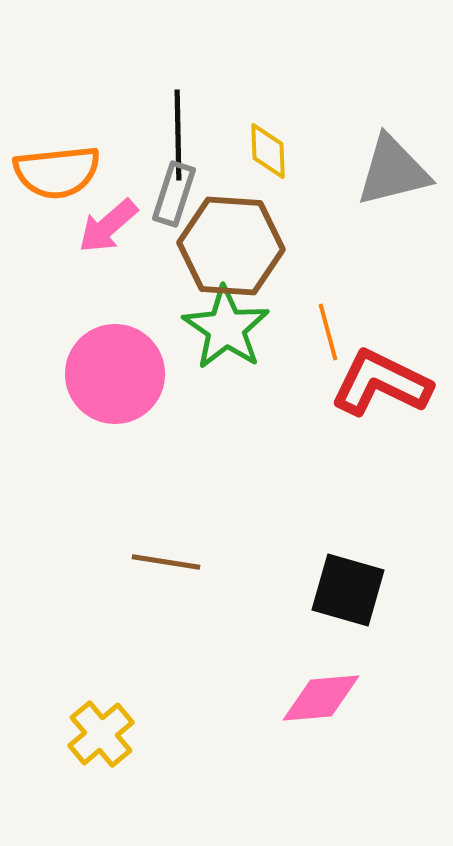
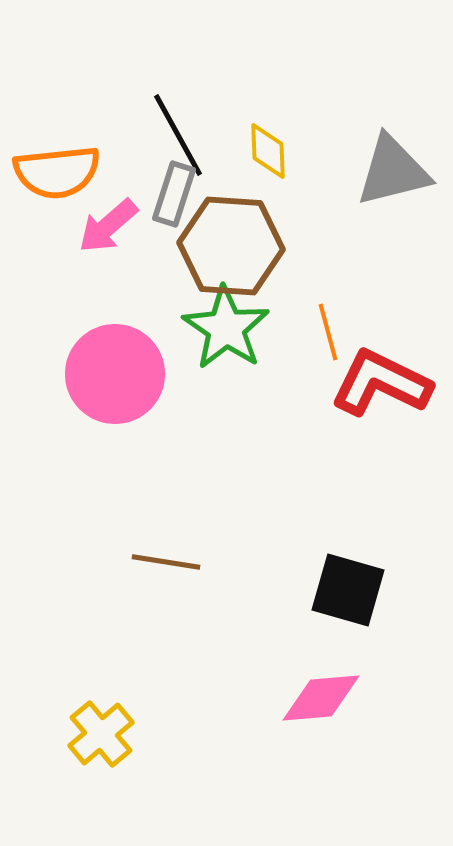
black line: rotated 28 degrees counterclockwise
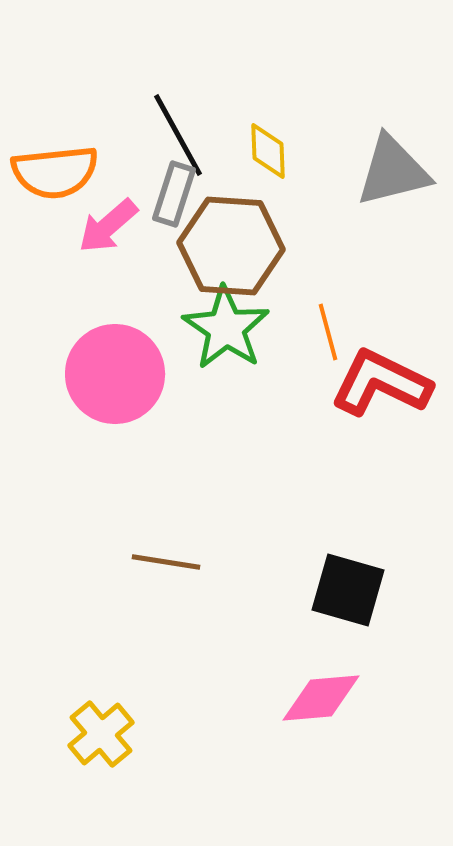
orange semicircle: moved 2 px left
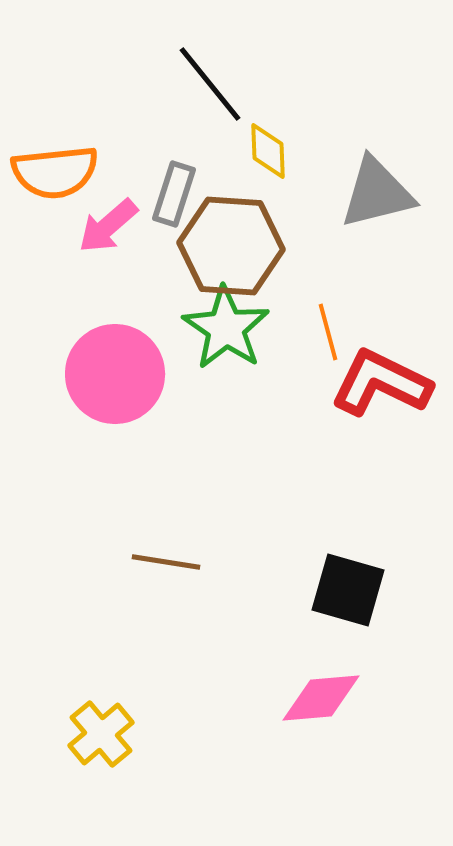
black line: moved 32 px right, 51 px up; rotated 10 degrees counterclockwise
gray triangle: moved 16 px left, 22 px down
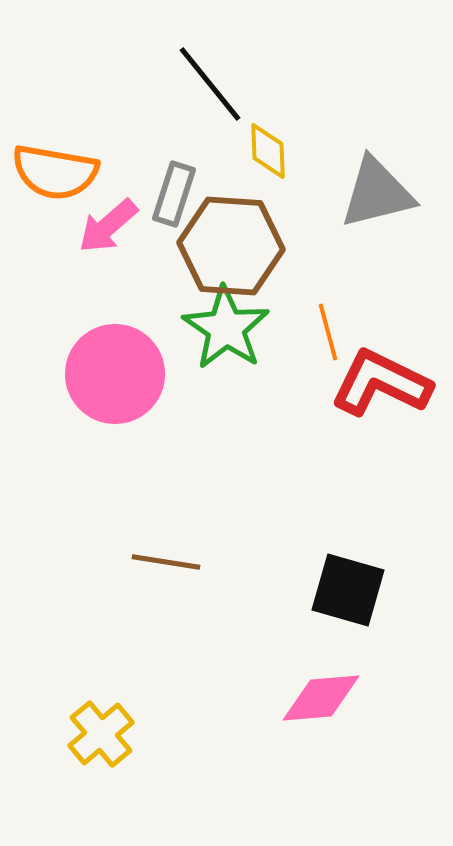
orange semicircle: rotated 16 degrees clockwise
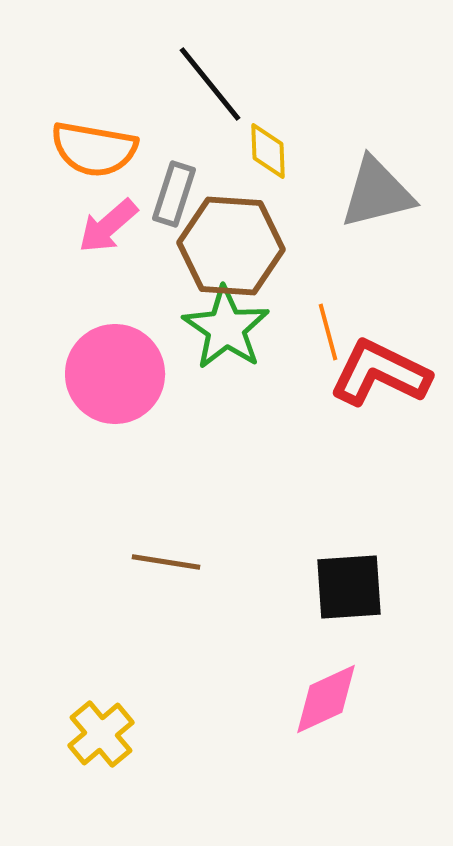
orange semicircle: moved 39 px right, 23 px up
red L-shape: moved 1 px left, 10 px up
black square: moved 1 px right, 3 px up; rotated 20 degrees counterclockwise
pink diamond: moved 5 px right, 1 px down; rotated 20 degrees counterclockwise
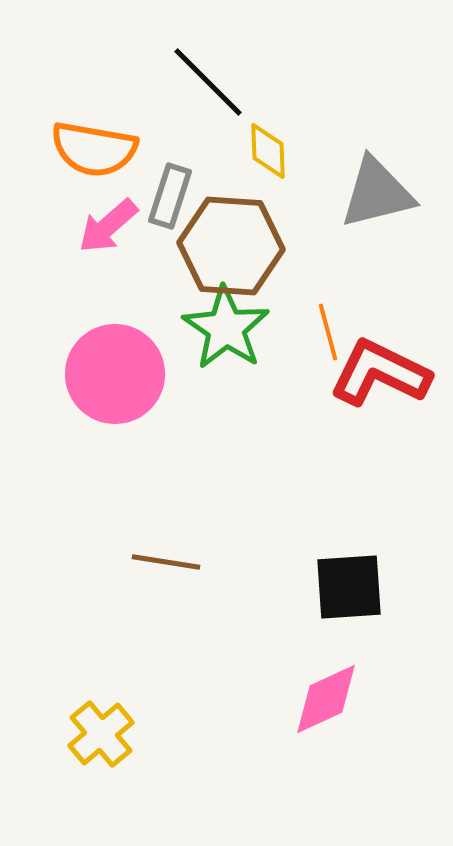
black line: moved 2 px left, 2 px up; rotated 6 degrees counterclockwise
gray rectangle: moved 4 px left, 2 px down
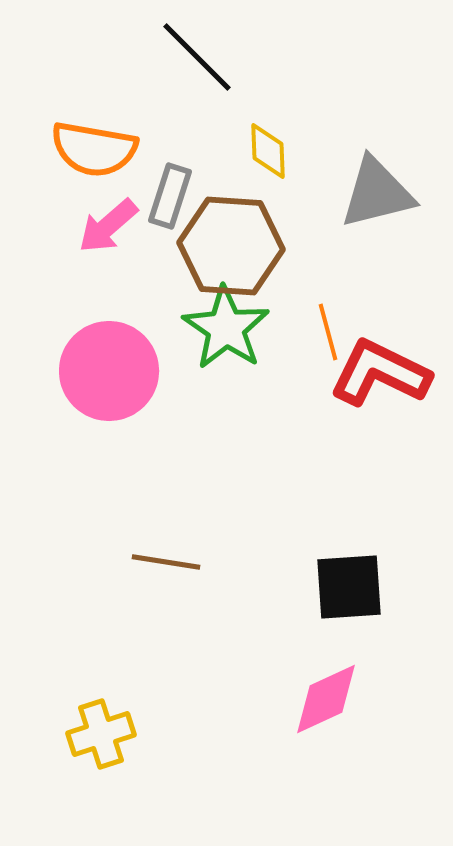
black line: moved 11 px left, 25 px up
pink circle: moved 6 px left, 3 px up
yellow cross: rotated 22 degrees clockwise
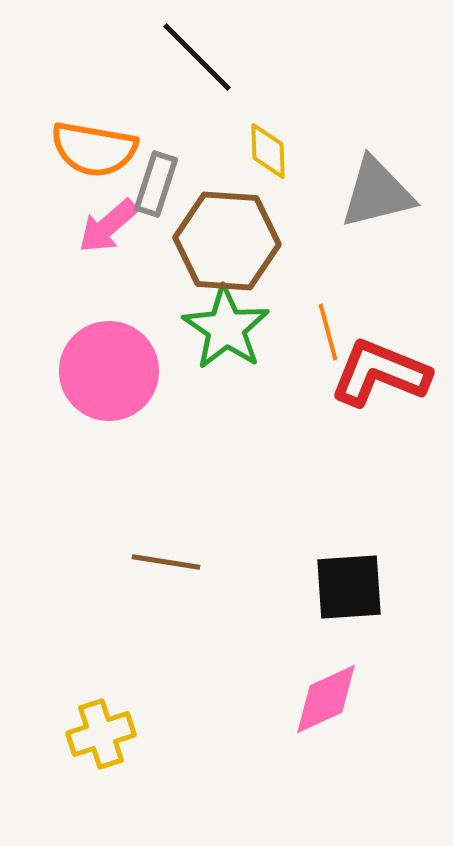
gray rectangle: moved 14 px left, 12 px up
brown hexagon: moved 4 px left, 5 px up
red L-shape: rotated 4 degrees counterclockwise
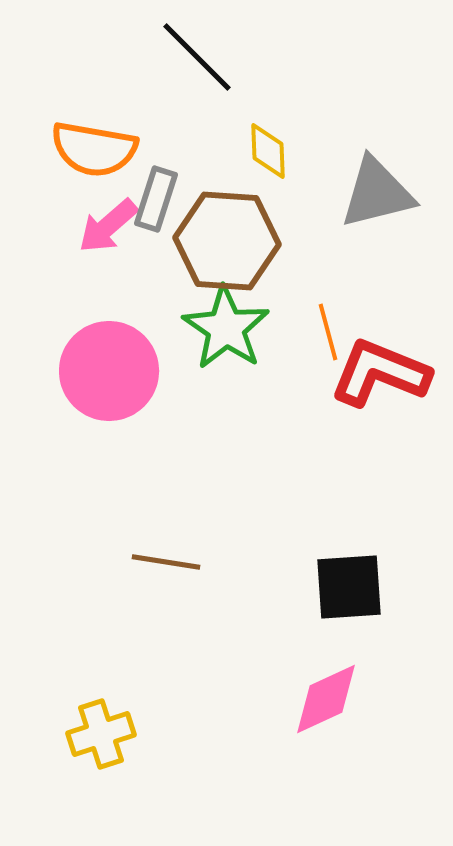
gray rectangle: moved 15 px down
